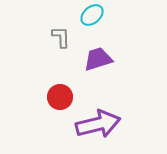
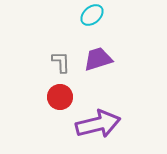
gray L-shape: moved 25 px down
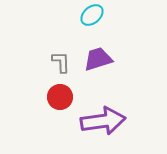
purple arrow: moved 5 px right, 3 px up; rotated 6 degrees clockwise
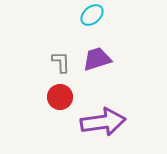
purple trapezoid: moved 1 px left
purple arrow: moved 1 px down
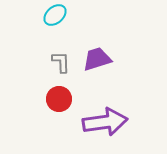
cyan ellipse: moved 37 px left
red circle: moved 1 px left, 2 px down
purple arrow: moved 2 px right
